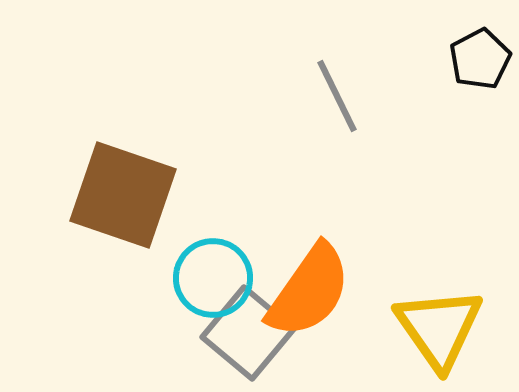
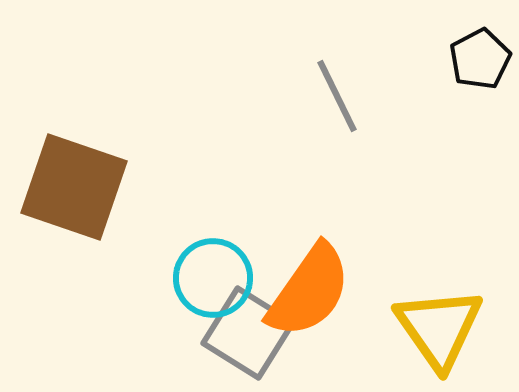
brown square: moved 49 px left, 8 px up
gray square: rotated 8 degrees counterclockwise
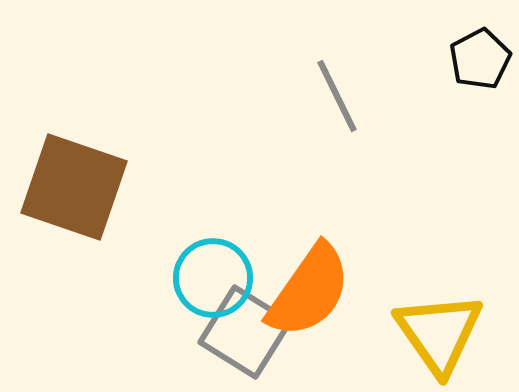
yellow triangle: moved 5 px down
gray square: moved 3 px left, 1 px up
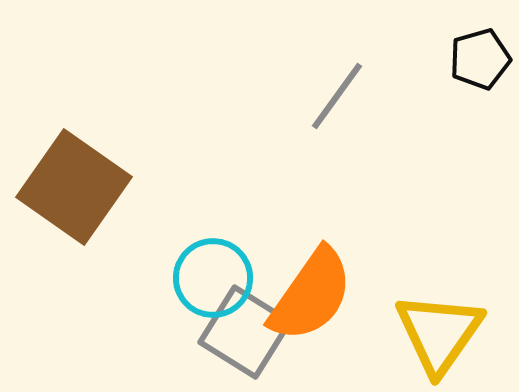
black pentagon: rotated 12 degrees clockwise
gray line: rotated 62 degrees clockwise
brown square: rotated 16 degrees clockwise
orange semicircle: moved 2 px right, 4 px down
yellow triangle: rotated 10 degrees clockwise
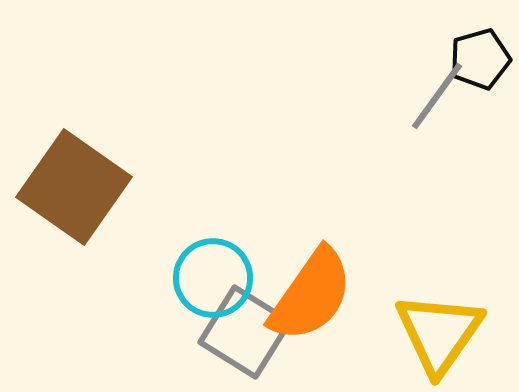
gray line: moved 100 px right
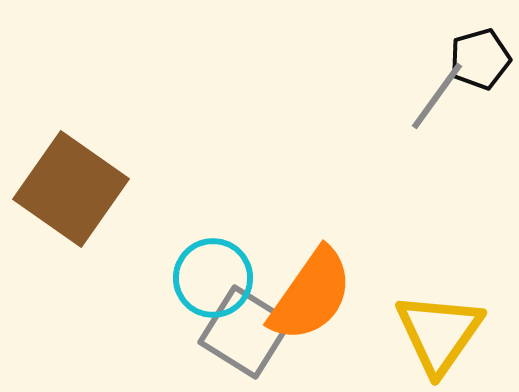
brown square: moved 3 px left, 2 px down
